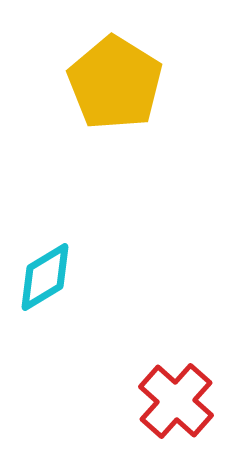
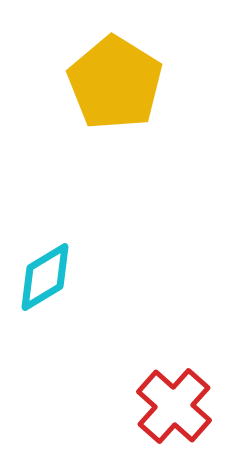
red cross: moved 2 px left, 5 px down
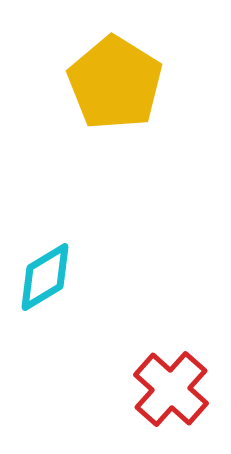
red cross: moved 3 px left, 17 px up
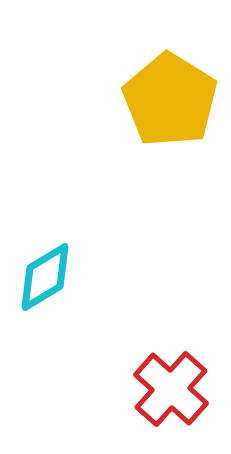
yellow pentagon: moved 55 px right, 17 px down
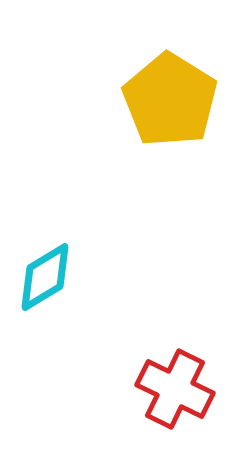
red cross: moved 4 px right; rotated 16 degrees counterclockwise
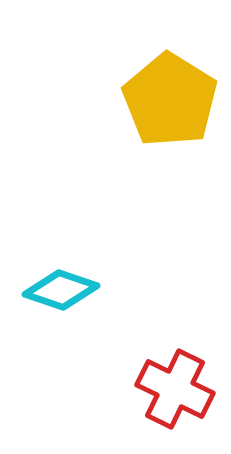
cyan diamond: moved 16 px right, 13 px down; rotated 50 degrees clockwise
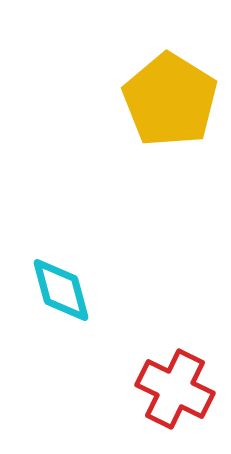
cyan diamond: rotated 56 degrees clockwise
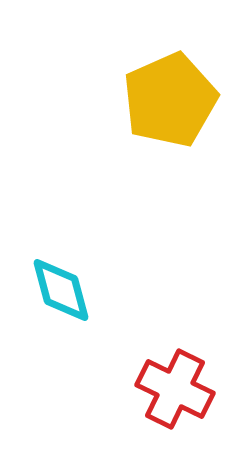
yellow pentagon: rotated 16 degrees clockwise
